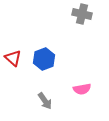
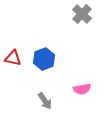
gray cross: rotated 30 degrees clockwise
red triangle: rotated 30 degrees counterclockwise
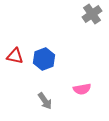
gray cross: moved 10 px right; rotated 12 degrees clockwise
red triangle: moved 2 px right, 2 px up
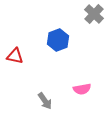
gray cross: moved 2 px right; rotated 12 degrees counterclockwise
blue hexagon: moved 14 px right, 19 px up
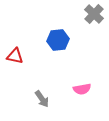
blue hexagon: rotated 15 degrees clockwise
gray arrow: moved 3 px left, 2 px up
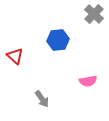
red triangle: rotated 30 degrees clockwise
pink semicircle: moved 6 px right, 8 px up
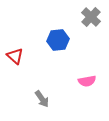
gray cross: moved 3 px left, 3 px down
pink semicircle: moved 1 px left
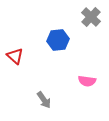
pink semicircle: rotated 18 degrees clockwise
gray arrow: moved 2 px right, 1 px down
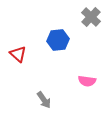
red triangle: moved 3 px right, 2 px up
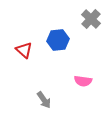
gray cross: moved 2 px down
red triangle: moved 6 px right, 4 px up
pink semicircle: moved 4 px left
